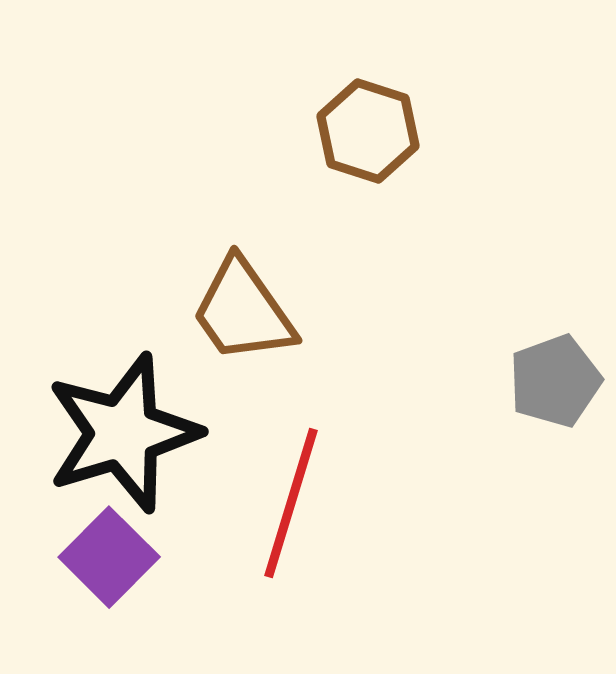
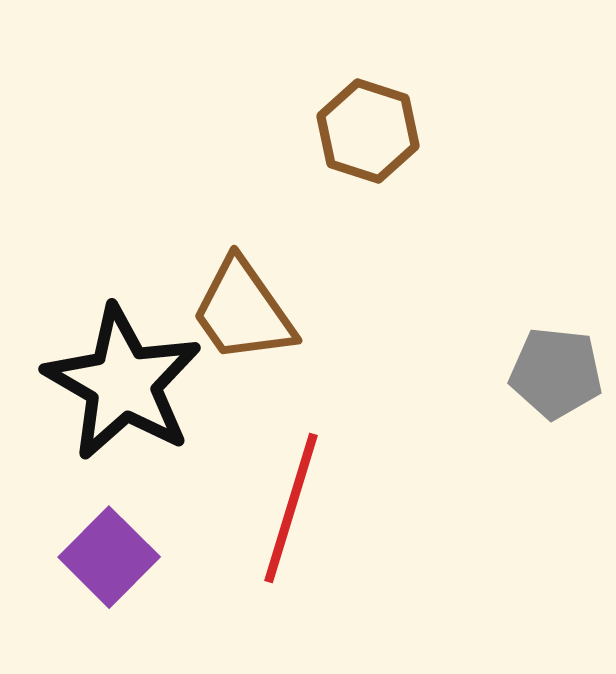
gray pentagon: moved 1 px right, 8 px up; rotated 26 degrees clockwise
black star: moved 50 px up; rotated 25 degrees counterclockwise
red line: moved 5 px down
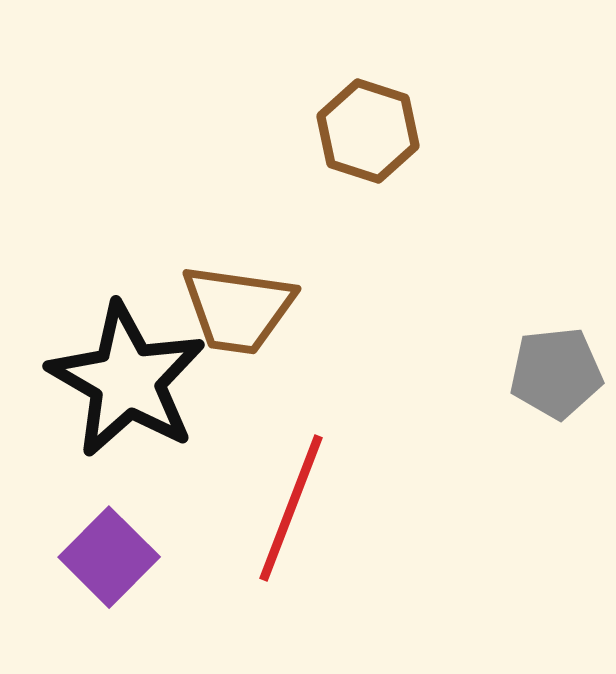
brown trapezoid: moved 5 px left, 2 px up; rotated 47 degrees counterclockwise
gray pentagon: rotated 12 degrees counterclockwise
black star: moved 4 px right, 3 px up
red line: rotated 4 degrees clockwise
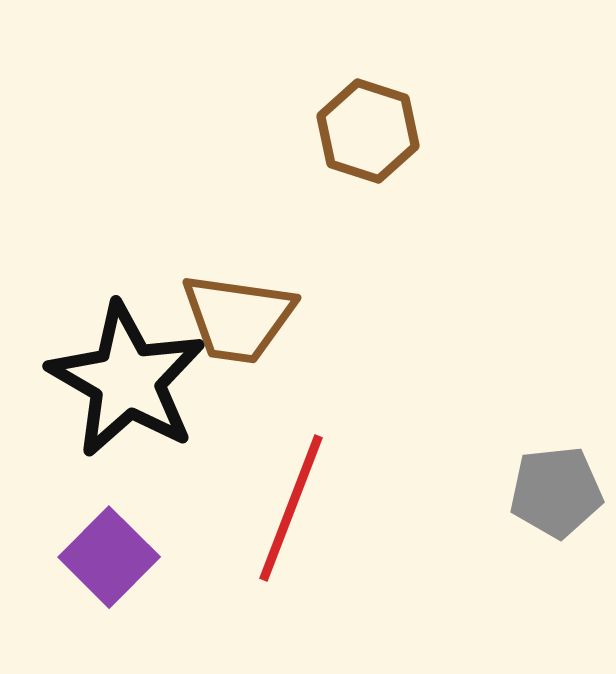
brown trapezoid: moved 9 px down
gray pentagon: moved 119 px down
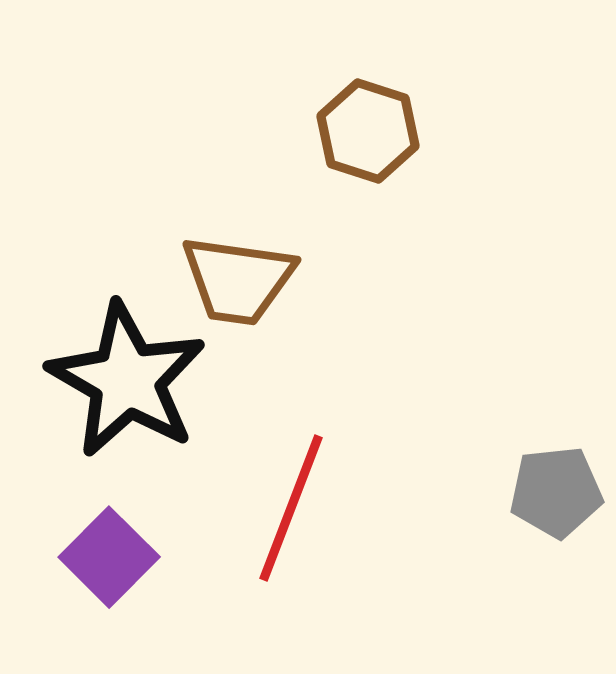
brown trapezoid: moved 38 px up
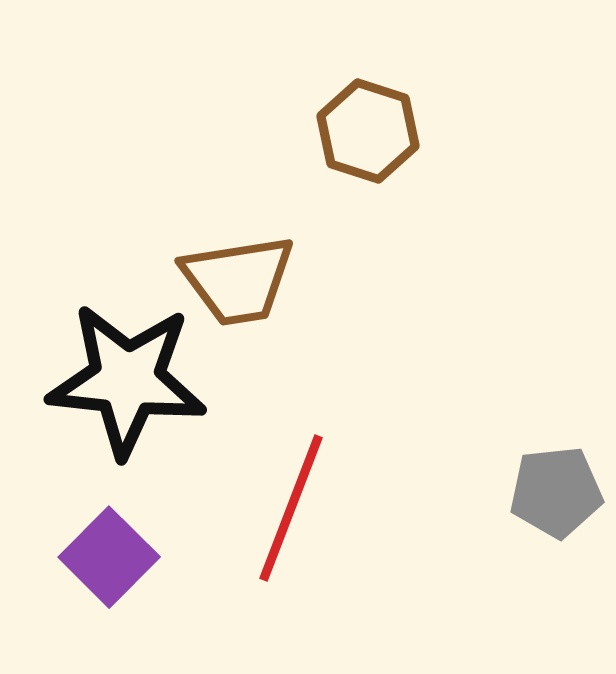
brown trapezoid: rotated 17 degrees counterclockwise
black star: rotated 24 degrees counterclockwise
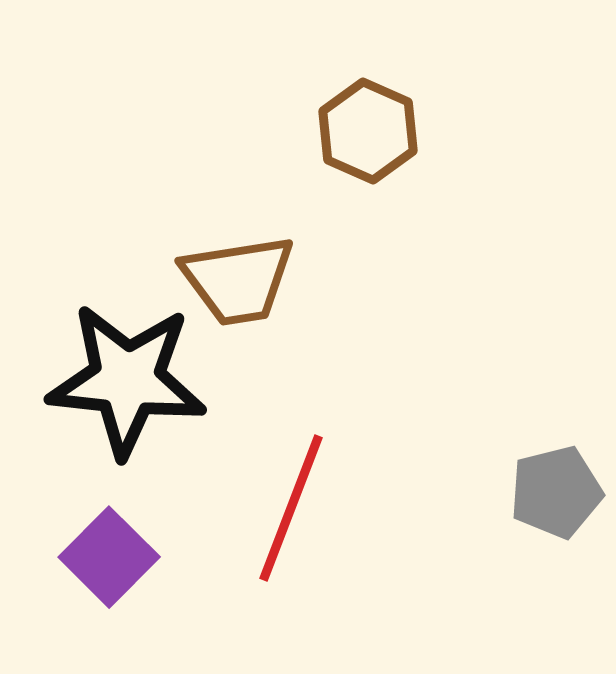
brown hexagon: rotated 6 degrees clockwise
gray pentagon: rotated 8 degrees counterclockwise
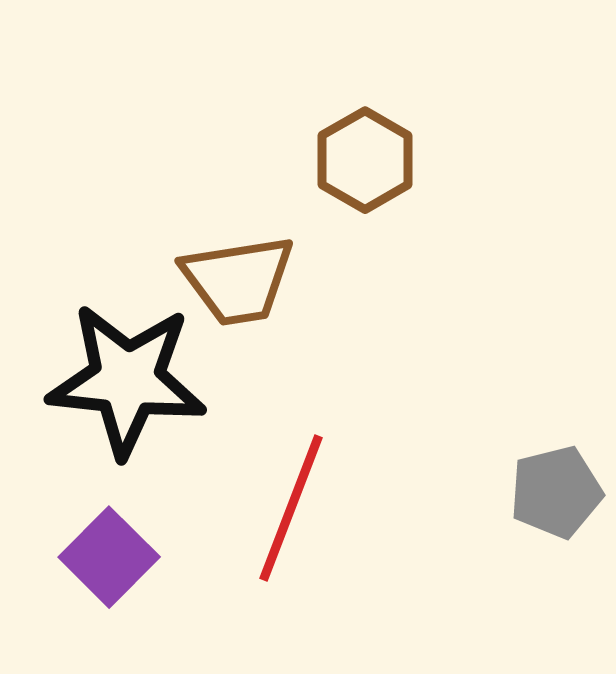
brown hexagon: moved 3 px left, 29 px down; rotated 6 degrees clockwise
